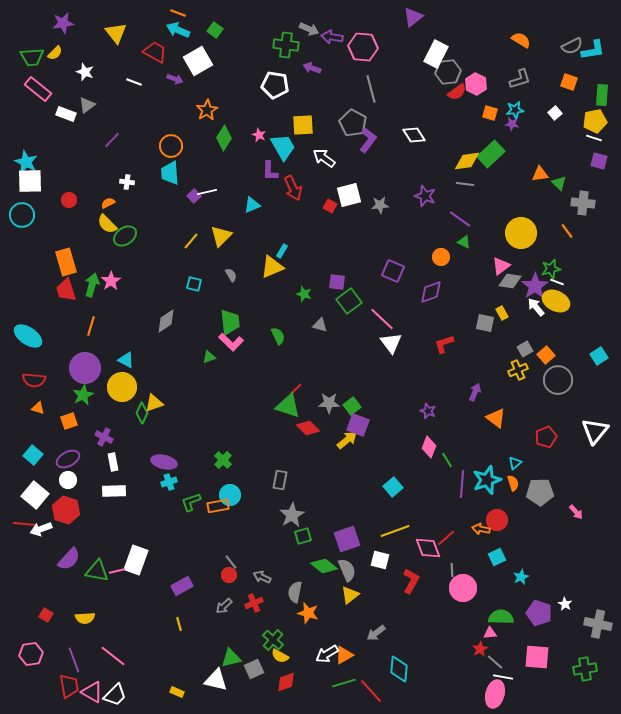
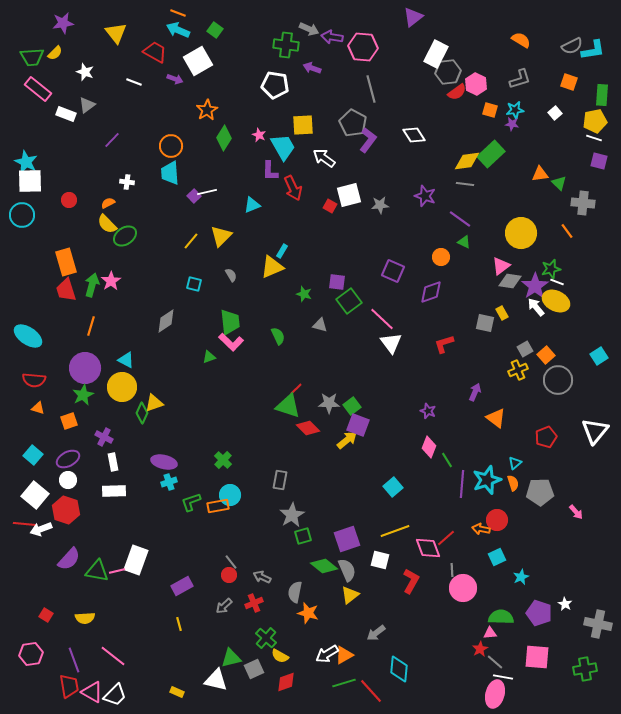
orange square at (490, 113): moved 3 px up
green cross at (273, 640): moved 7 px left, 2 px up
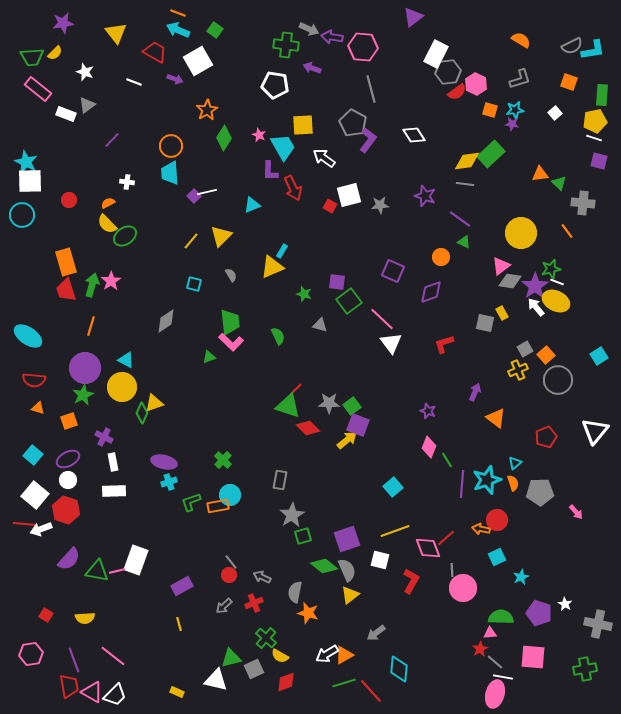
pink square at (537, 657): moved 4 px left
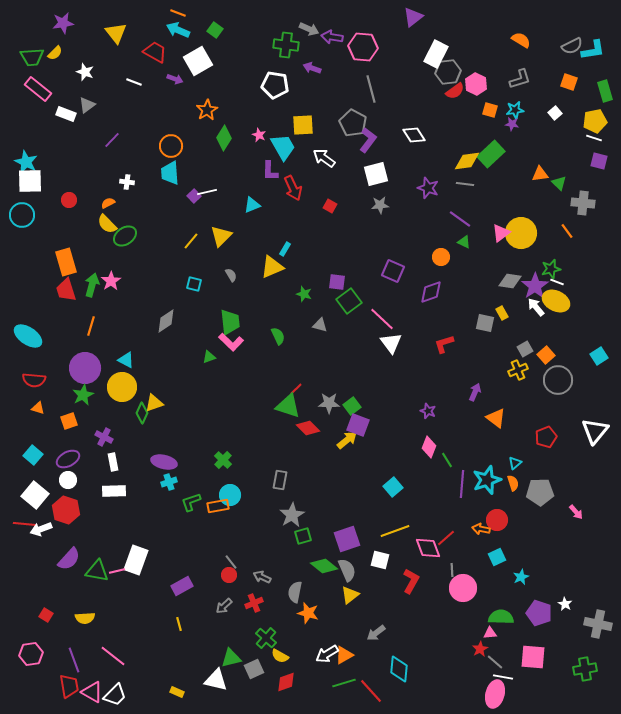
red semicircle at (457, 92): moved 2 px left, 1 px up
green rectangle at (602, 95): moved 3 px right, 4 px up; rotated 20 degrees counterclockwise
white square at (349, 195): moved 27 px right, 21 px up
purple star at (425, 196): moved 3 px right, 8 px up
cyan rectangle at (282, 251): moved 3 px right, 2 px up
pink triangle at (501, 266): moved 33 px up
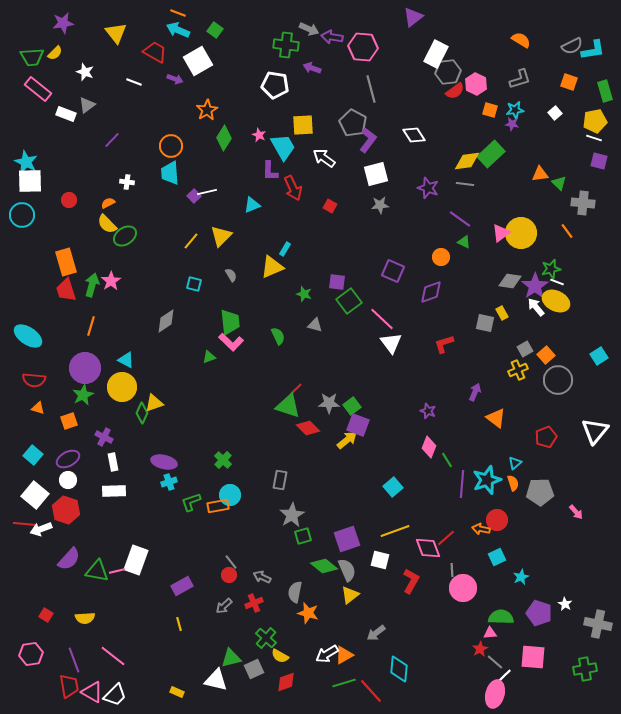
gray triangle at (320, 325): moved 5 px left
white line at (503, 677): rotated 54 degrees counterclockwise
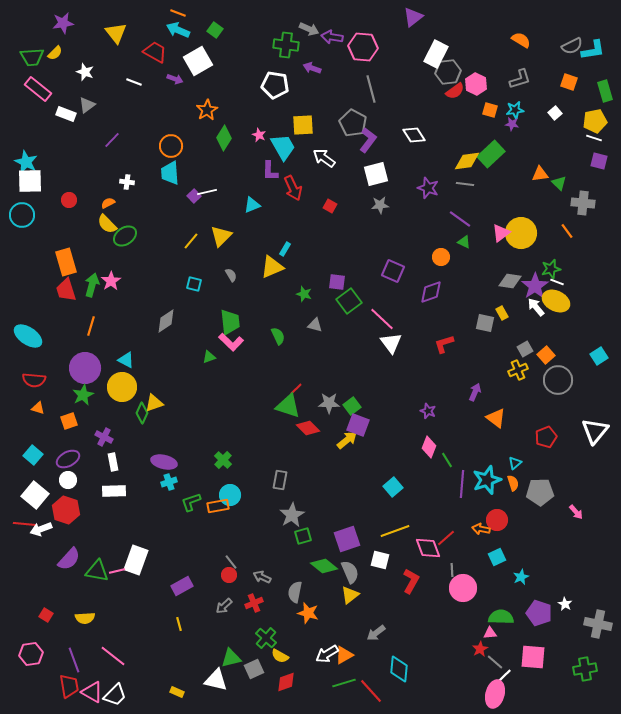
gray semicircle at (347, 570): moved 3 px right, 2 px down
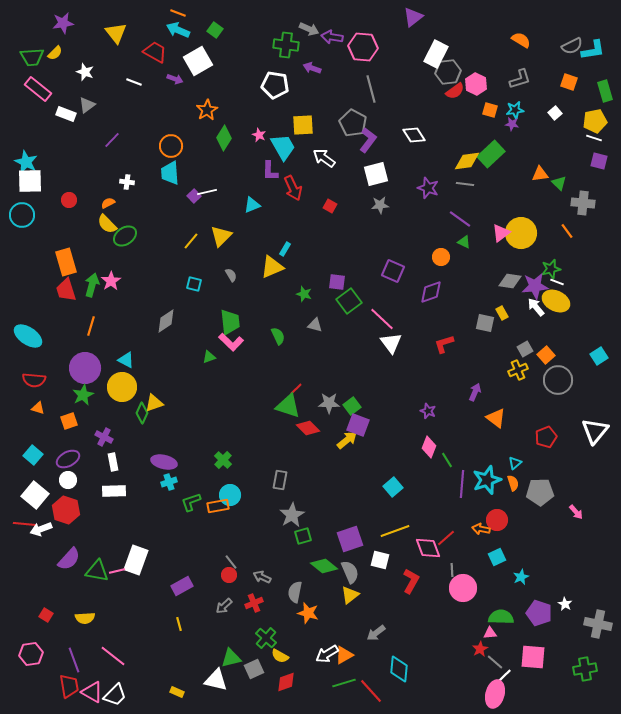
purple star at (535, 286): rotated 28 degrees clockwise
purple square at (347, 539): moved 3 px right
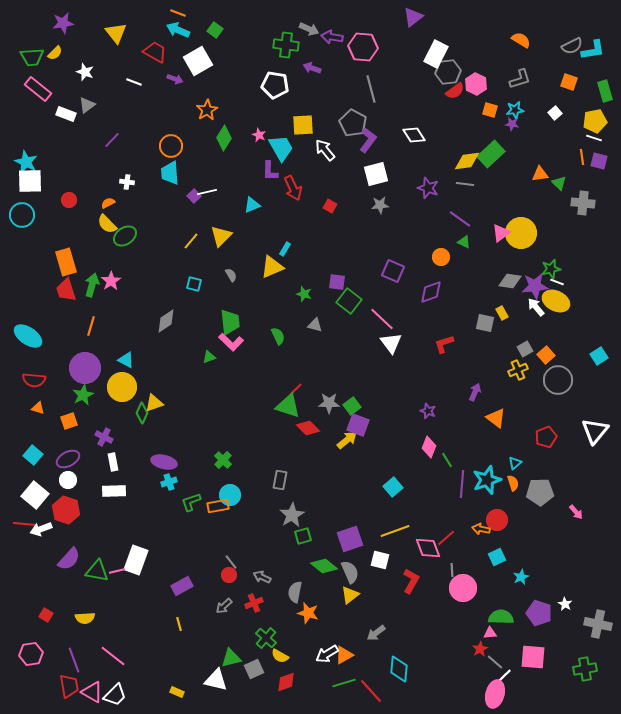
cyan trapezoid at (283, 147): moved 2 px left, 1 px down
white arrow at (324, 158): moved 1 px right, 8 px up; rotated 15 degrees clockwise
orange line at (567, 231): moved 15 px right, 74 px up; rotated 28 degrees clockwise
green square at (349, 301): rotated 15 degrees counterclockwise
